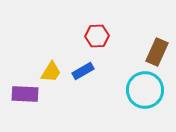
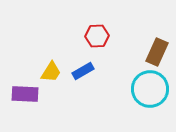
cyan circle: moved 5 px right, 1 px up
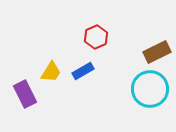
red hexagon: moved 1 px left, 1 px down; rotated 20 degrees counterclockwise
brown rectangle: rotated 40 degrees clockwise
purple rectangle: rotated 60 degrees clockwise
